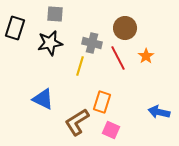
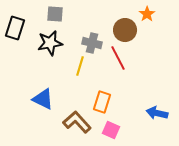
brown circle: moved 2 px down
orange star: moved 1 px right, 42 px up
blue arrow: moved 2 px left, 1 px down
brown L-shape: rotated 80 degrees clockwise
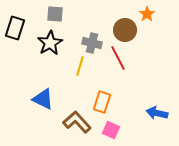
black star: rotated 20 degrees counterclockwise
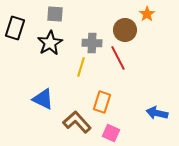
gray cross: rotated 12 degrees counterclockwise
yellow line: moved 1 px right, 1 px down
pink square: moved 3 px down
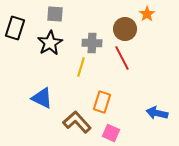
brown circle: moved 1 px up
red line: moved 4 px right
blue triangle: moved 1 px left, 1 px up
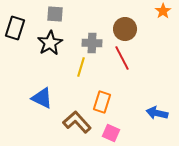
orange star: moved 16 px right, 3 px up
